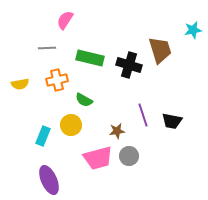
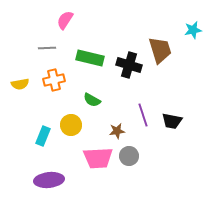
orange cross: moved 3 px left
green semicircle: moved 8 px right
pink trapezoid: rotated 12 degrees clockwise
purple ellipse: rotated 72 degrees counterclockwise
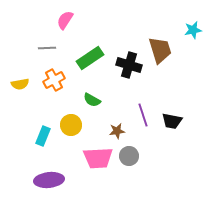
green rectangle: rotated 48 degrees counterclockwise
orange cross: rotated 15 degrees counterclockwise
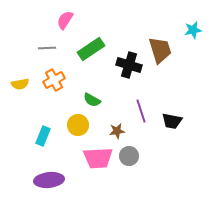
green rectangle: moved 1 px right, 9 px up
purple line: moved 2 px left, 4 px up
yellow circle: moved 7 px right
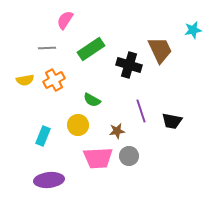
brown trapezoid: rotated 8 degrees counterclockwise
yellow semicircle: moved 5 px right, 4 px up
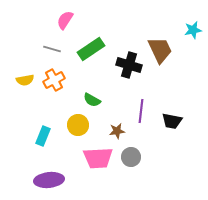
gray line: moved 5 px right, 1 px down; rotated 18 degrees clockwise
purple line: rotated 25 degrees clockwise
gray circle: moved 2 px right, 1 px down
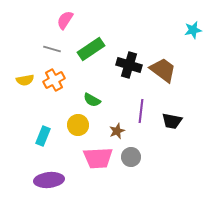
brown trapezoid: moved 3 px right, 20 px down; rotated 28 degrees counterclockwise
brown star: rotated 14 degrees counterclockwise
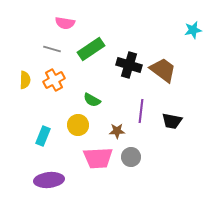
pink semicircle: moved 3 px down; rotated 114 degrees counterclockwise
yellow semicircle: rotated 78 degrees counterclockwise
brown star: rotated 21 degrees clockwise
